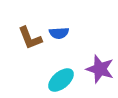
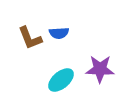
purple star: rotated 16 degrees counterclockwise
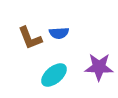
purple star: moved 1 px left, 2 px up
cyan ellipse: moved 7 px left, 5 px up
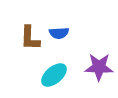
brown L-shape: rotated 24 degrees clockwise
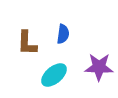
blue semicircle: moved 4 px right, 1 px down; rotated 78 degrees counterclockwise
brown L-shape: moved 3 px left, 5 px down
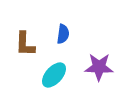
brown L-shape: moved 2 px left, 1 px down
cyan ellipse: rotated 8 degrees counterclockwise
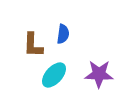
brown L-shape: moved 8 px right, 1 px down
purple star: moved 7 px down
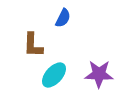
blue semicircle: moved 16 px up; rotated 18 degrees clockwise
